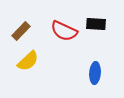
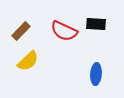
blue ellipse: moved 1 px right, 1 px down
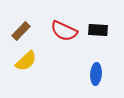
black rectangle: moved 2 px right, 6 px down
yellow semicircle: moved 2 px left
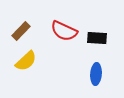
black rectangle: moved 1 px left, 8 px down
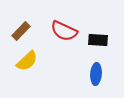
black rectangle: moved 1 px right, 2 px down
yellow semicircle: moved 1 px right
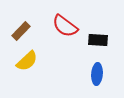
red semicircle: moved 1 px right, 5 px up; rotated 12 degrees clockwise
blue ellipse: moved 1 px right
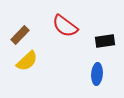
brown rectangle: moved 1 px left, 4 px down
black rectangle: moved 7 px right, 1 px down; rotated 12 degrees counterclockwise
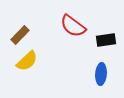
red semicircle: moved 8 px right
black rectangle: moved 1 px right, 1 px up
blue ellipse: moved 4 px right
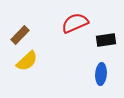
red semicircle: moved 2 px right, 3 px up; rotated 120 degrees clockwise
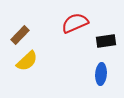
black rectangle: moved 1 px down
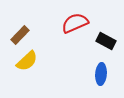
black rectangle: rotated 36 degrees clockwise
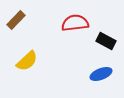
red semicircle: rotated 16 degrees clockwise
brown rectangle: moved 4 px left, 15 px up
blue ellipse: rotated 65 degrees clockwise
